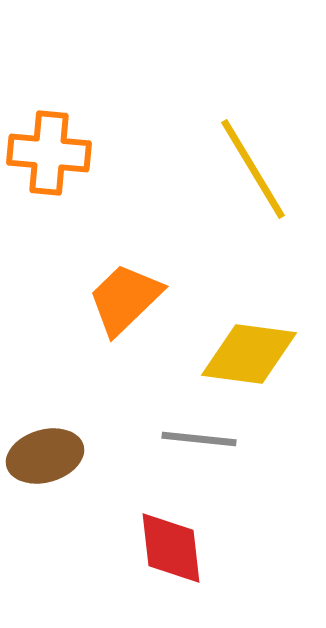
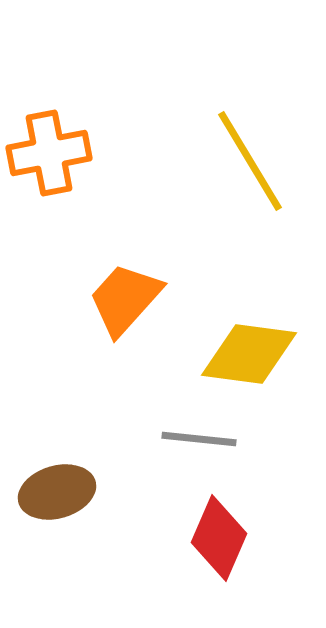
orange cross: rotated 16 degrees counterclockwise
yellow line: moved 3 px left, 8 px up
orange trapezoid: rotated 4 degrees counterclockwise
brown ellipse: moved 12 px right, 36 px down
red diamond: moved 48 px right, 10 px up; rotated 30 degrees clockwise
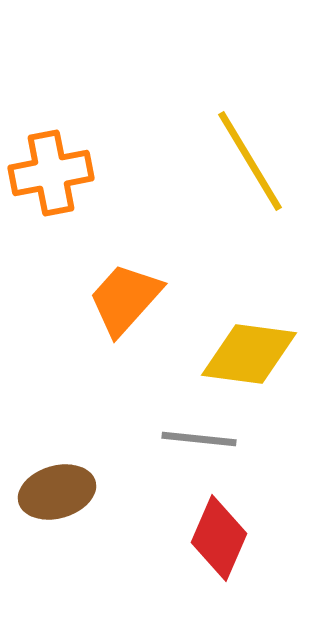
orange cross: moved 2 px right, 20 px down
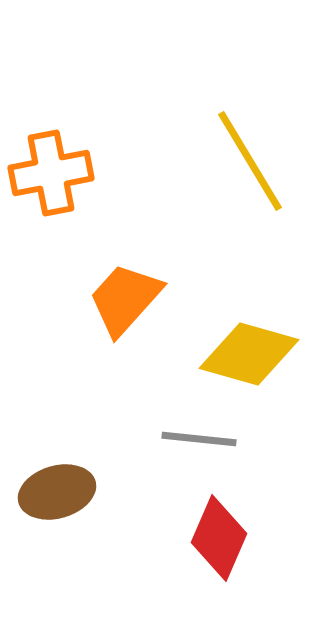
yellow diamond: rotated 8 degrees clockwise
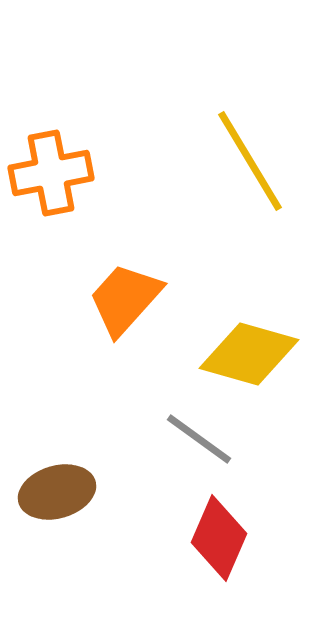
gray line: rotated 30 degrees clockwise
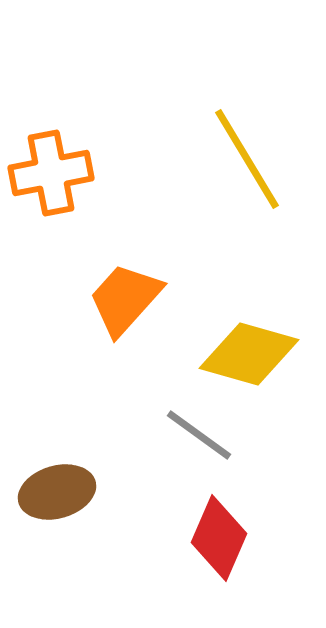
yellow line: moved 3 px left, 2 px up
gray line: moved 4 px up
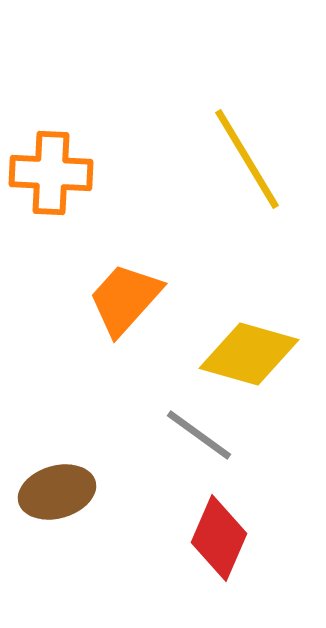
orange cross: rotated 14 degrees clockwise
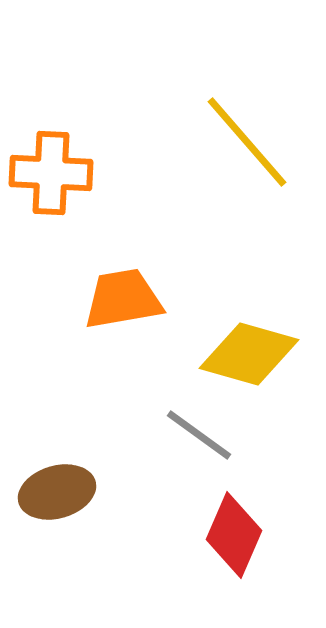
yellow line: moved 17 px up; rotated 10 degrees counterclockwise
orange trapezoid: moved 2 px left; rotated 38 degrees clockwise
red diamond: moved 15 px right, 3 px up
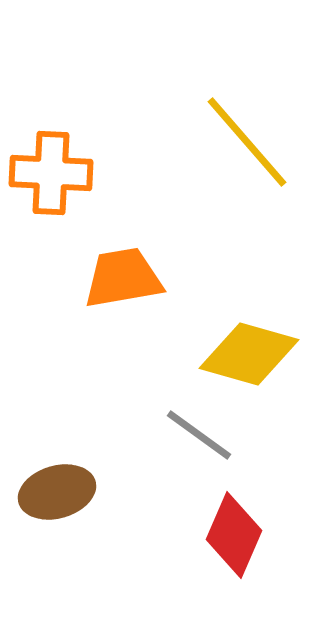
orange trapezoid: moved 21 px up
